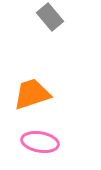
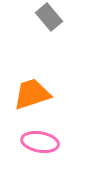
gray rectangle: moved 1 px left
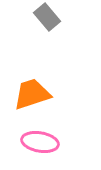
gray rectangle: moved 2 px left
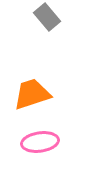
pink ellipse: rotated 18 degrees counterclockwise
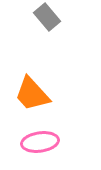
orange trapezoid: rotated 114 degrees counterclockwise
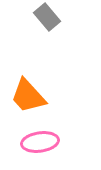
orange trapezoid: moved 4 px left, 2 px down
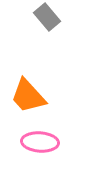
pink ellipse: rotated 12 degrees clockwise
